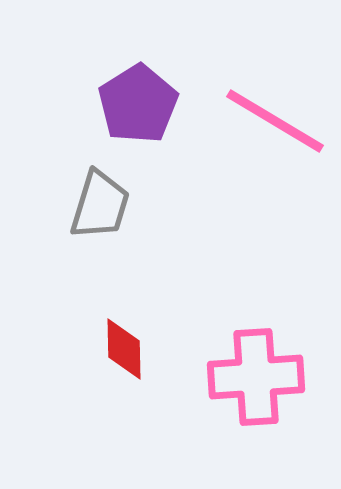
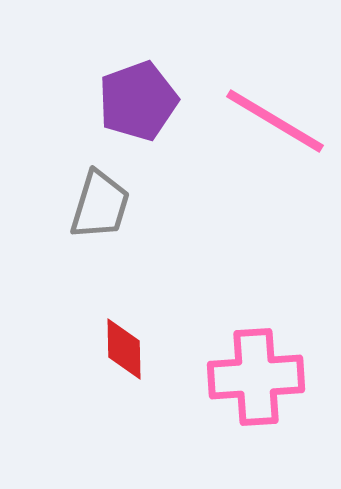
purple pentagon: moved 3 px up; rotated 12 degrees clockwise
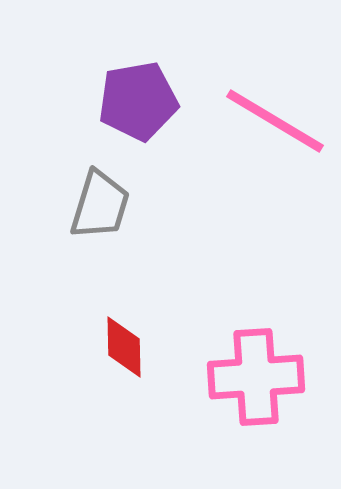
purple pentagon: rotated 10 degrees clockwise
red diamond: moved 2 px up
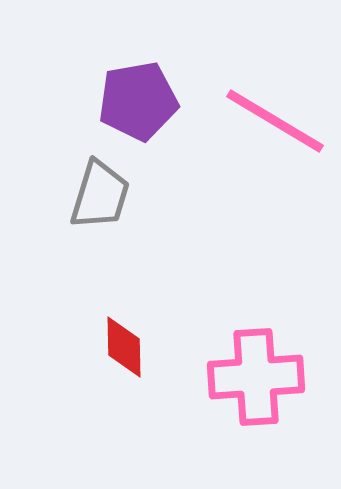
gray trapezoid: moved 10 px up
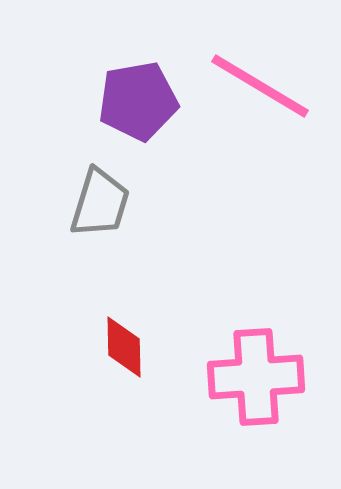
pink line: moved 15 px left, 35 px up
gray trapezoid: moved 8 px down
